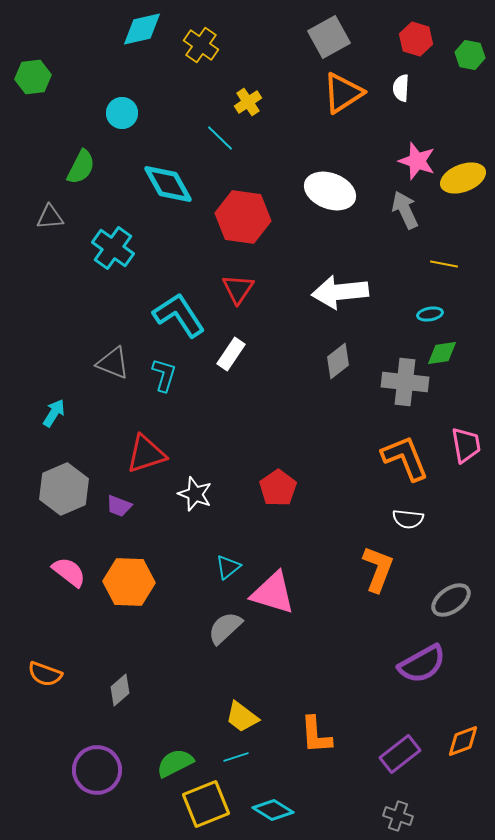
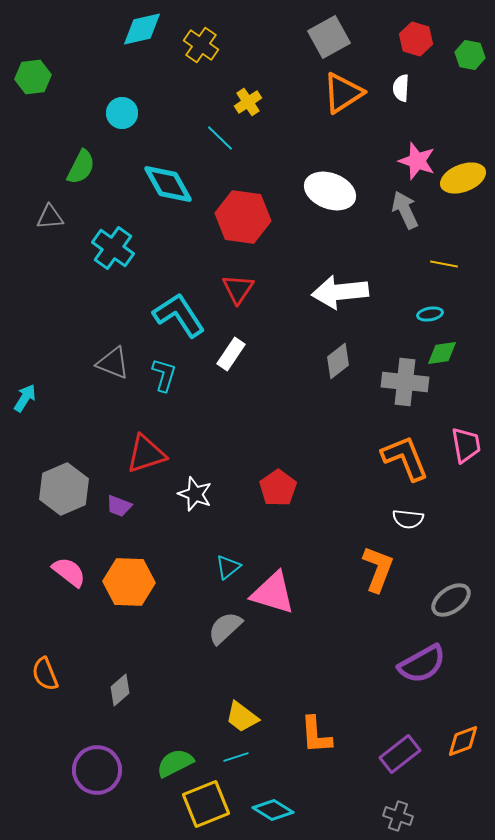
cyan arrow at (54, 413): moved 29 px left, 15 px up
orange semicircle at (45, 674): rotated 48 degrees clockwise
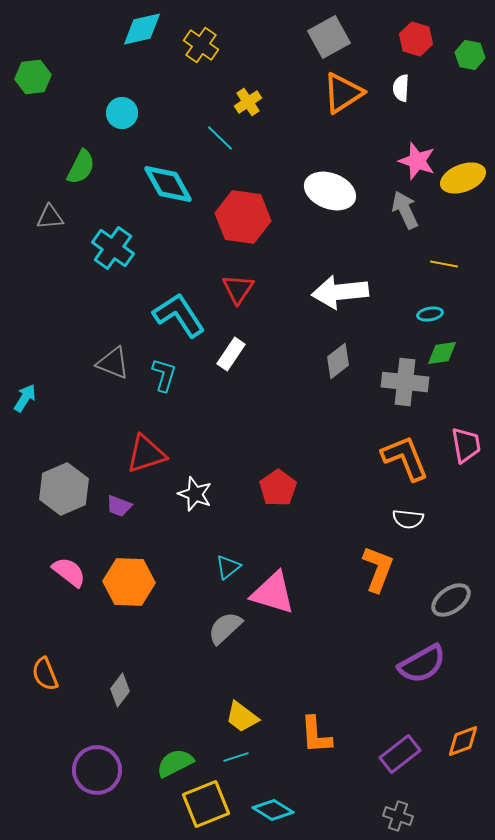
gray diamond at (120, 690): rotated 12 degrees counterclockwise
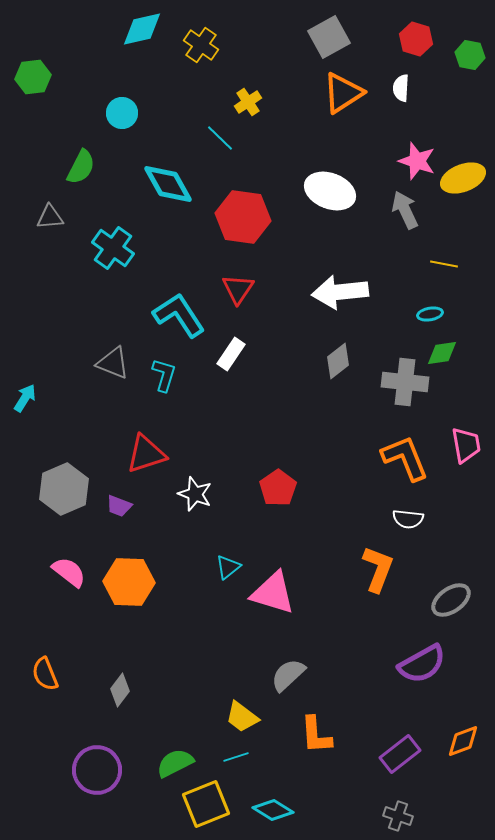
gray semicircle at (225, 628): moved 63 px right, 47 px down
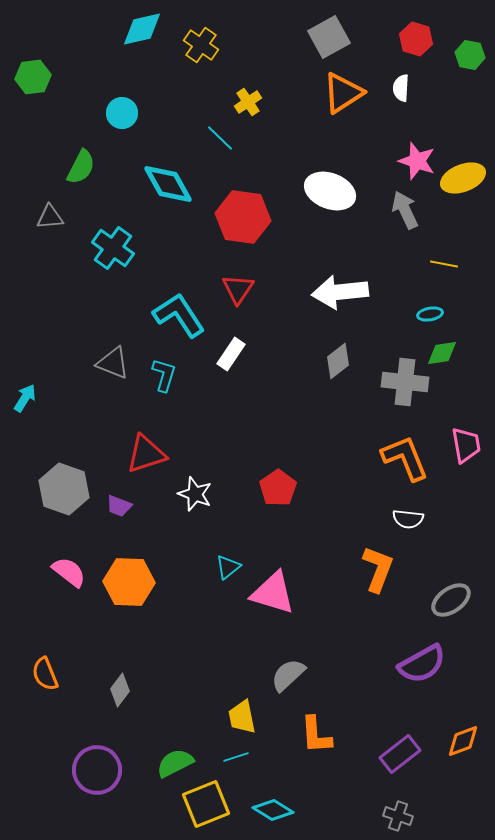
gray hexagon at (64, 489): rotated 18 degrees counterclockwise
yellow trapezoid at (242, 717): rotated 42 degrees clockwise
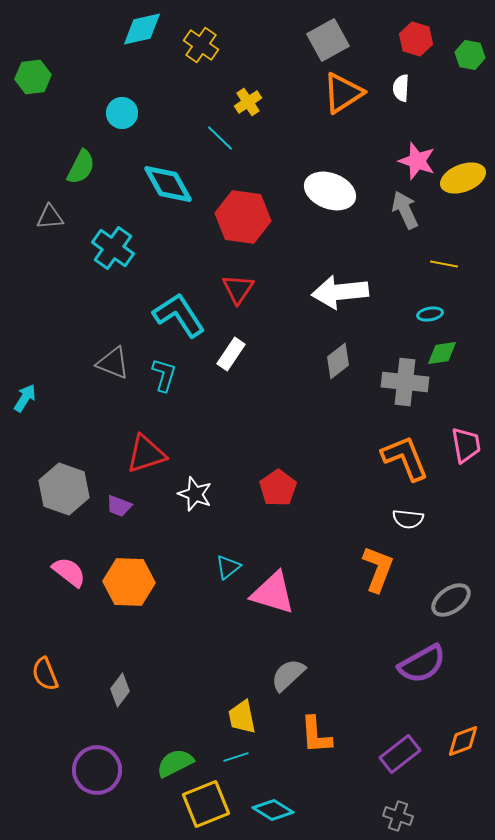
gray square at (329, 37): moved 1 px left, 3 px down
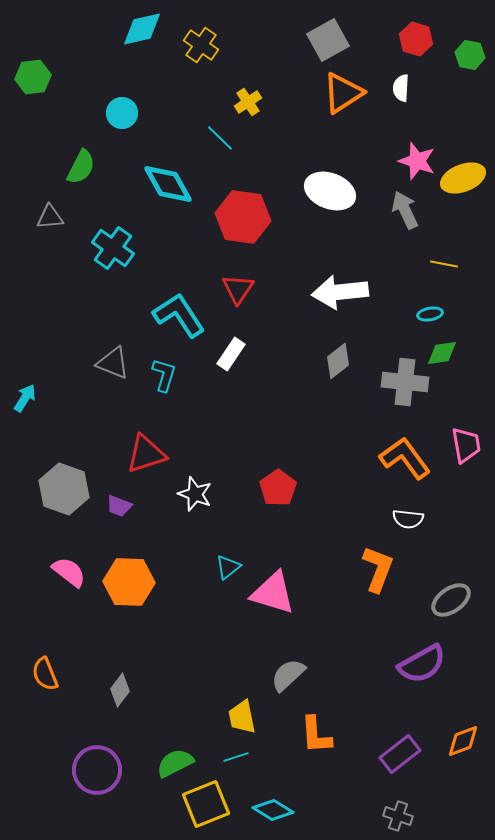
orange L-shape at (405, 458): rotated 14 degrees counterclockwise
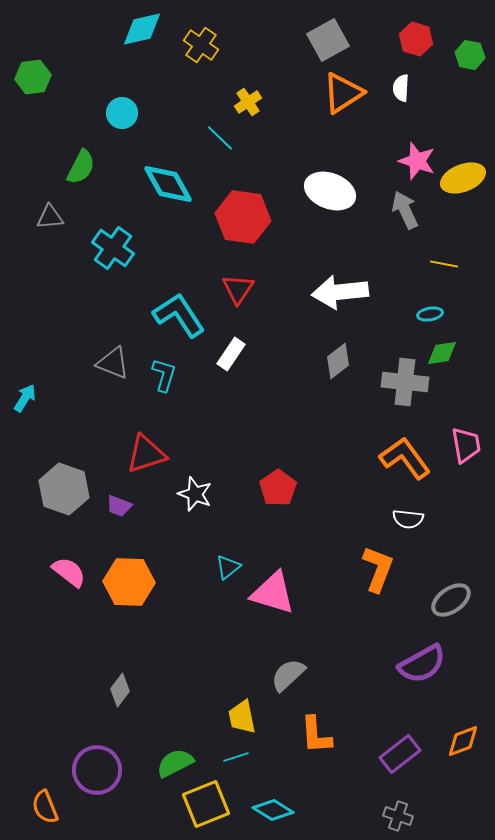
orange semicircle at (45, 674): moved 133 px down
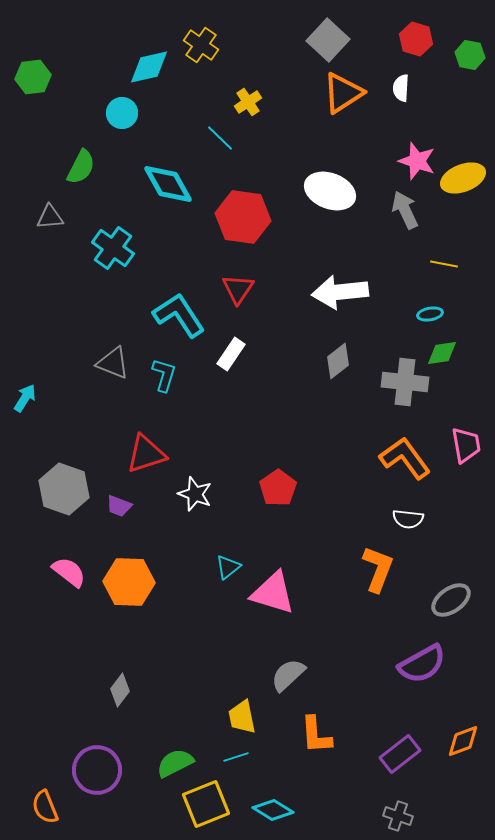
cyan diamond at (142, 29): moved 7 px right, 38 px down
gray square at (328, 40): rotated 18 degrees counterclockwise
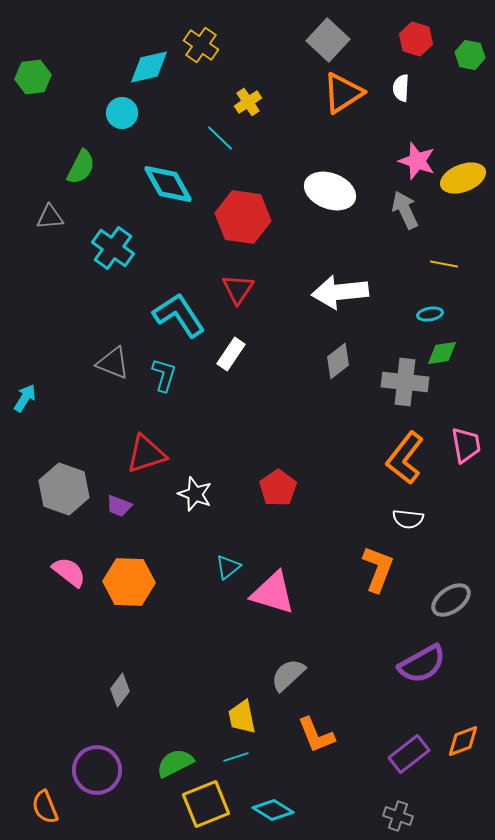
orange L-shape at (405, 458): rotated 106 degrees counterclockwise
orange L-shape at (316, 735): rotated 18 degrees counterclockwise
purple rectangle at (400, 754): moved 9 px right
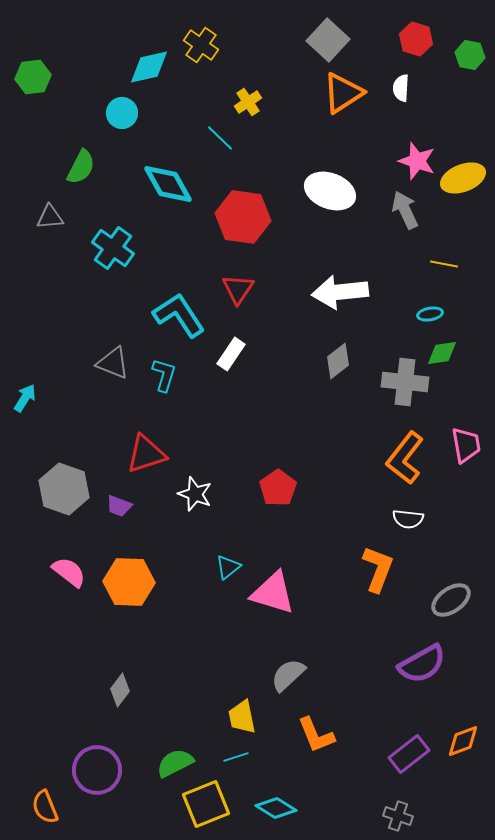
cyan diamond at (273, 810): moved 3 px right, 2 px up
